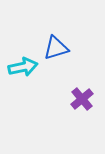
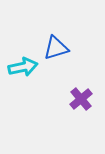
purple cross: moved 1 px left
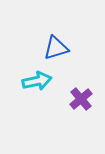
cyan arrow: moved 14 px right, 14 px down
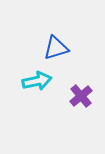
purple cross: moved 3 px up
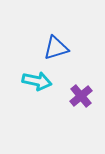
cyan arrow: rotated 24 degrees clockwise
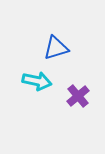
purple cross: moved 3 px left
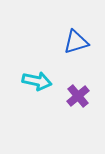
blue triangle: moved 20 px right, 6 px up
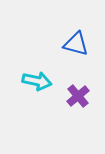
blue triangle: moved 2 px down; rotated 32 degrees clockwise
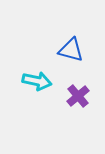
blue triangle: moved 5 px left, 6 px down
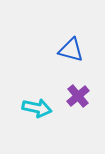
cyan arrow: moved 27 px down
